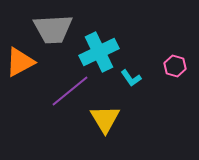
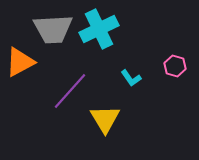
cyan cross: moved 23 px up
purple line: rotated 9 degrees counterclockwise
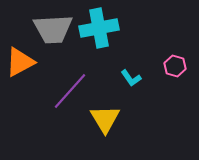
cyan cross: moved 1 px up; rotated 15 degrees clockwise
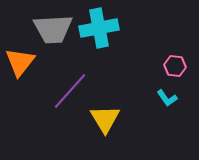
orange triangle: rotated 24 degrees counterclockwise
pink hexagon: rotated 10 degrees counterclockwise
cyan L-shape: moved 36 px right, 20 px down
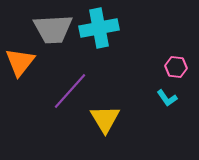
pink hexagon: moved 1 px right, 1 px down
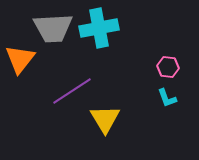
gray trapezoid: moved 1 px up
orange triangle: moved 3 px up
pink hexagon: moved 8 px left
purple line: moved 2 px right; rotated 15 degrees clockwise
cyan L-shape: rotated 15 degrees clockwise
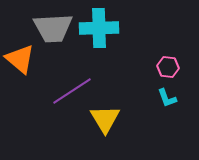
cyan cross: rotated 9 degrees clockwise
orange triangle: rotated 28 degrees counterclockwise
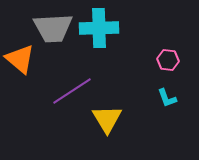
pink hexagon: moved 7 px up
yellow triangle: moved 2 px right
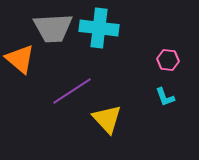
cyan cross: rotated 9 degrees clockwise
cyan L-shape: moved 2 px left, 1 px up
yellow triangle: rotated 12 degrees counterclockwise
